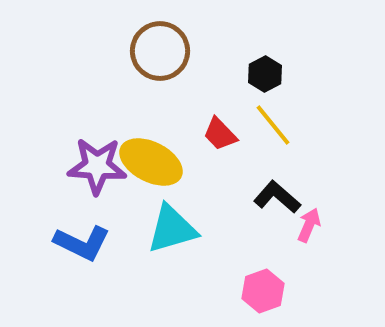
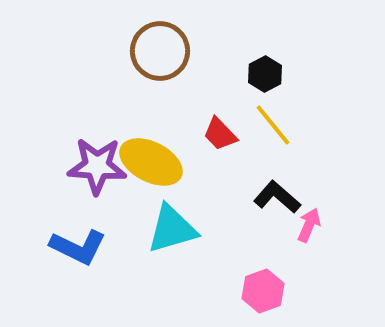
blue L-shape: moved 4 px left, 4 px down
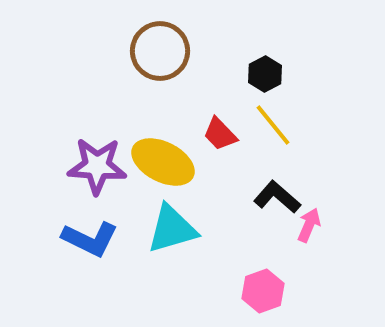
yellow ellipse: moved 12 px right
blue L-shape: moved 12 px right, 8 px up
